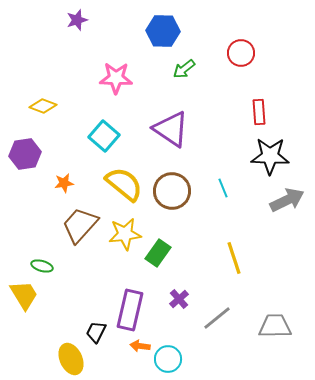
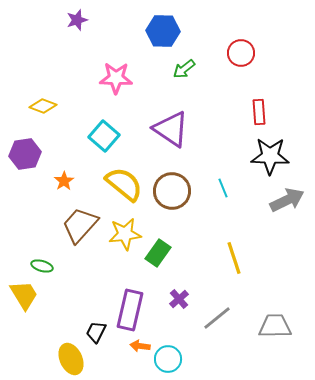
orange star: moved 2 px up; rotated 24 degrees counterclockwise
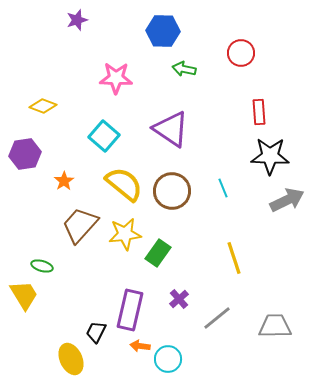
green arrow: rotated 50 degrees clockwise
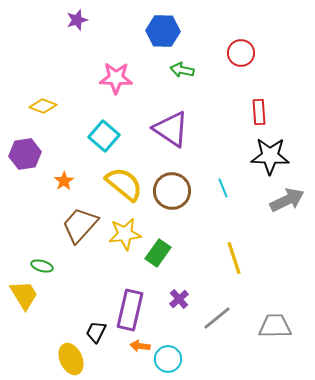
green arrow: moved 2 px left, 1 px down
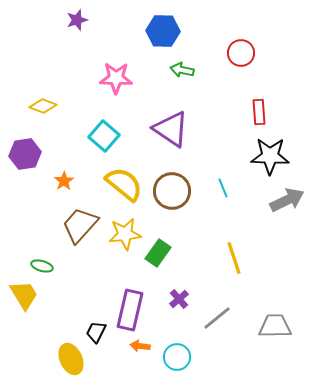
cyan circle: moved 9 px right, 2 px up
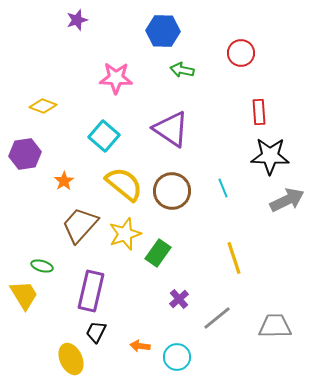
yellow star: rotated 12 degrees counterclockwise
purple rectangle: moved 39 px left, 19 px up
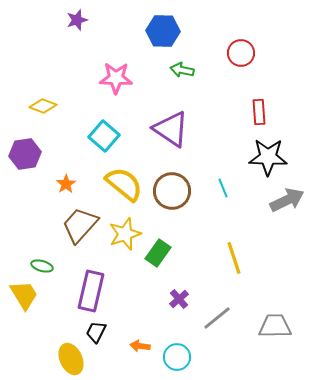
black star: moved 2 px left, 1 px down
orange star: moved 2 px right, 3 px down
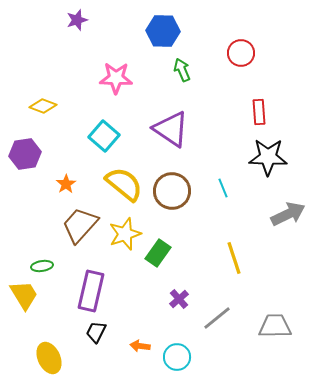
green arrow: rotated 55 degrees clockwise
gray arrow: moved 1 px right, 14 px down
green ellipse: rotated 25 degrees counterclockwise
yellow ellipse: moved 22 px left, 1 px up
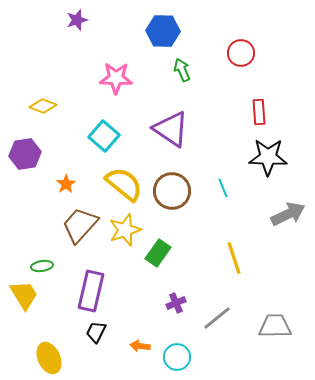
yellow star: moved 4 px up
purple cross: moved 3 px left, 4 px down; rotated 18 degrees clockwise
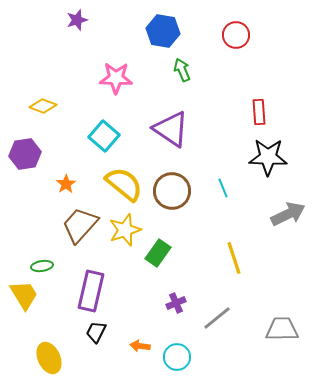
blue hexagon: rotated 8 degrees clockwise
red circle: moved 5 px left, 18 px up
gray trapezoid: moved 7 px right, 3 px down
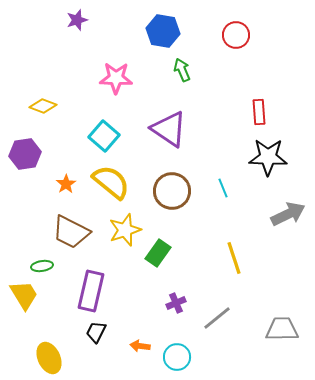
purple triangle: moved 2 px left
yellow semicircle: moved 13 px left, 2 px up
brown trapezoid: moved 9 px left, 7 px down; rotated 105 degrees counterclockwise
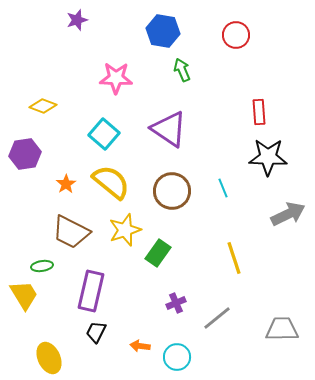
cyan square: moved 2 px up
